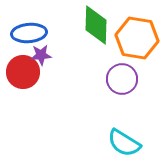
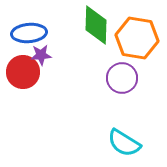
purple circle: moved 1 px up
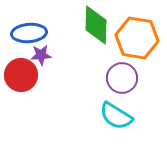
red circle: moved 2 px left, 3 px down
cyan semicircle: moved 8 px left, 27 px up
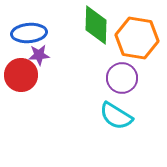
purple star: moved 2 px left
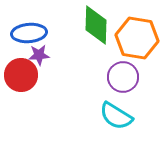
purple circle: moved 1 px right, 1 px up
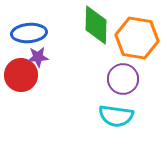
purple star: moved 1 px left, 2 px down
purple circle: moved 2 px down
cyan semicircle: rotated 24 degrees counterclockwise
